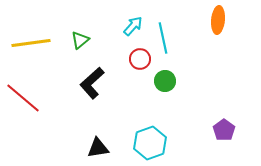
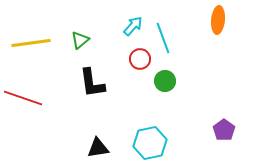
cyan line: rotated 8 degrees counterclockwise
black L-shape: rotated 56 degrees counterclockwise
red line: rotated 21 degrees counterclockwise
cyan hexagon: rotated 8 degrees clockwise
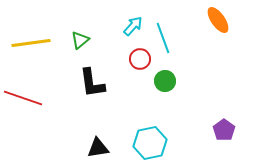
orange ellipse: rotated 40 degrees counterclockwise
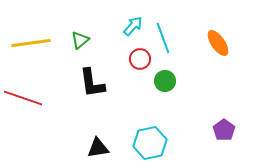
orange ellipse: moved 23 px down
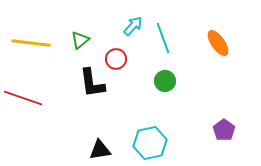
yellow line: rotated 15 degrees clockwise
red circle: moved 24 px left
black triangle: moved 2 px right, 2 px down
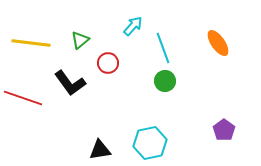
cyan line: moved 10 px down
red circle: moved 8 px left, 4 px down
black L-shape: moved 22 px left; rotated 28 degrees counterclockwise
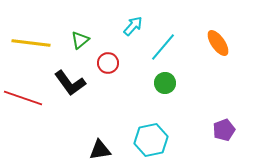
cyan line: moved 1 px up; rotated 60 degrees clockwise
green circle: moved 2 px down
purple pentagon: rotated 15 degrees clockwise
cyan hexagon: moved 1 px right, 3 px up
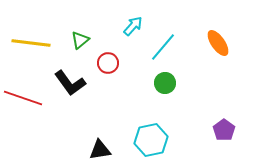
purple pentagon: rotated 15 degrees counterclockwise
